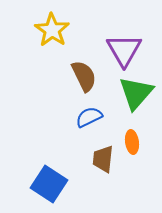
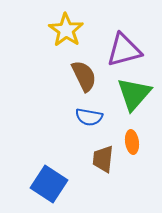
yellow star: moved 14 px right
purple triangle: rotated 45 degrees clockwise
green triangle: moved 2 px left, 1 px down
blue semicircle: rotated 144 degrees counterclockwise
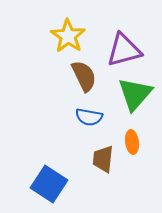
yellow star: moved 2 px right, 6 px down
green triangle: moved 1 px right
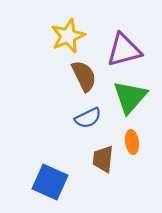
yellow star: rotated 16 degrees clockwise
green triangle: moved 5 px left, 3 px down
blue semicircle: moved 1 px left, 1 px down; rotated 36 degrees counterclockwise
blue square: moved 1 px right, 2 px up; rotated 9 degrees counterclockwise
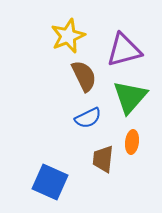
orange ellipse: rotated 15 degrees clockwise
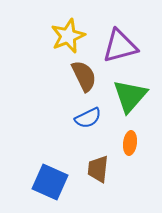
purple triangle: moved 4 px left, 4 px up
green triangle: moved 1 px up
orange ellipse: moved 2 px left, 1 px down
brown trapezoid: moved 5 px left, 10 px down
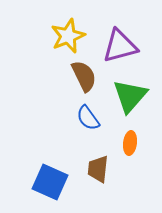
blue semicircle: rotated 80 degrees clockwise
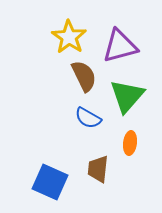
yellow star: moved 1 px right, 1 px down; rotated 16 degrees counterclockwise
green triangle: moved 3 px left
blue semicircle: rotated 24 degrees counterclockwise
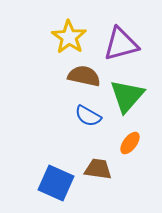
purple triangle: moved 1 px right, 2 px up
brown semicircle: rotated 52 degrees counterclockwise
blue semicircle: moved 2 px up
orange ellipse: rotated 30 degrees clockwise
brown trapezoid: rotated 92 degrees clockwise
blue square: moved 6 px right, 1 px down
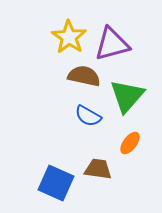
purple triangle: moved 9 px left
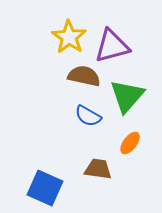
purple triangle: moved 2 px down
blue square: moved 11 px left, 5 px down
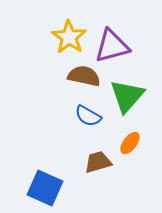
brown trapezoid: moved 7 px up; rotated 24 degrees counterclockwise
